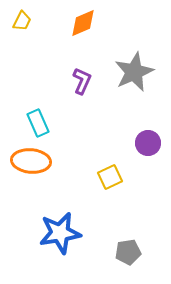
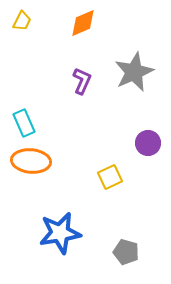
cyan rectangle: moved 14 px left
gray pentagon: moved 2 px left; rotated 25 degrees clockwise
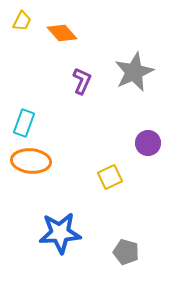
orange diamond: moved 21 px left, 10 px down; rotated 72 degrees clockwise
cyan rectangle: rotated 44 degrees clockwise
blue star: rotated 6 degrees clockwise
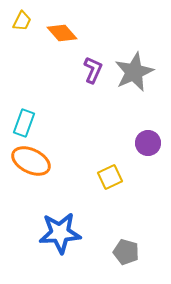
purple L-shape: moved 11 px right, 11 px up
orange ellipse: rotated 21 degrees clockwise
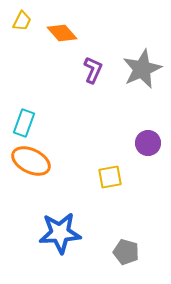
gray star: moved 8 px right, 3 px up
yellow square: rotated 15 degrees clockwise
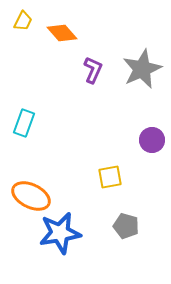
yellow trapezoid: moved 1 px right
purple circle: moved 4 px right, 3 px up
orange ellipse: moved 35 px down
blue star: rotated 6 degrees counterclockwise
gray pentagon: moved 26 px up
